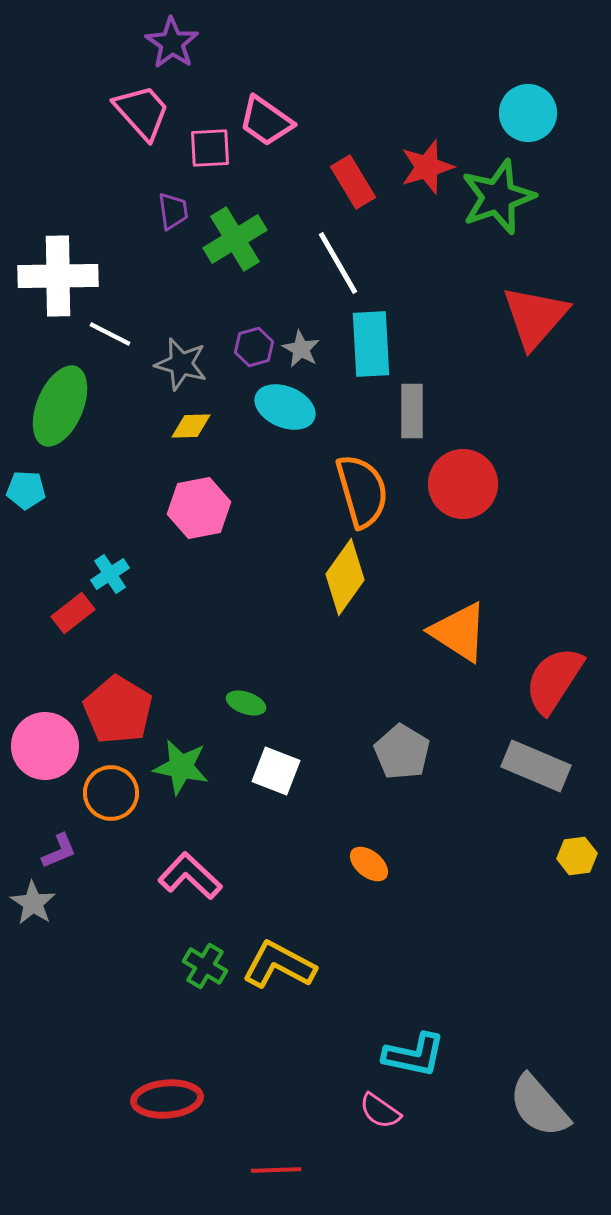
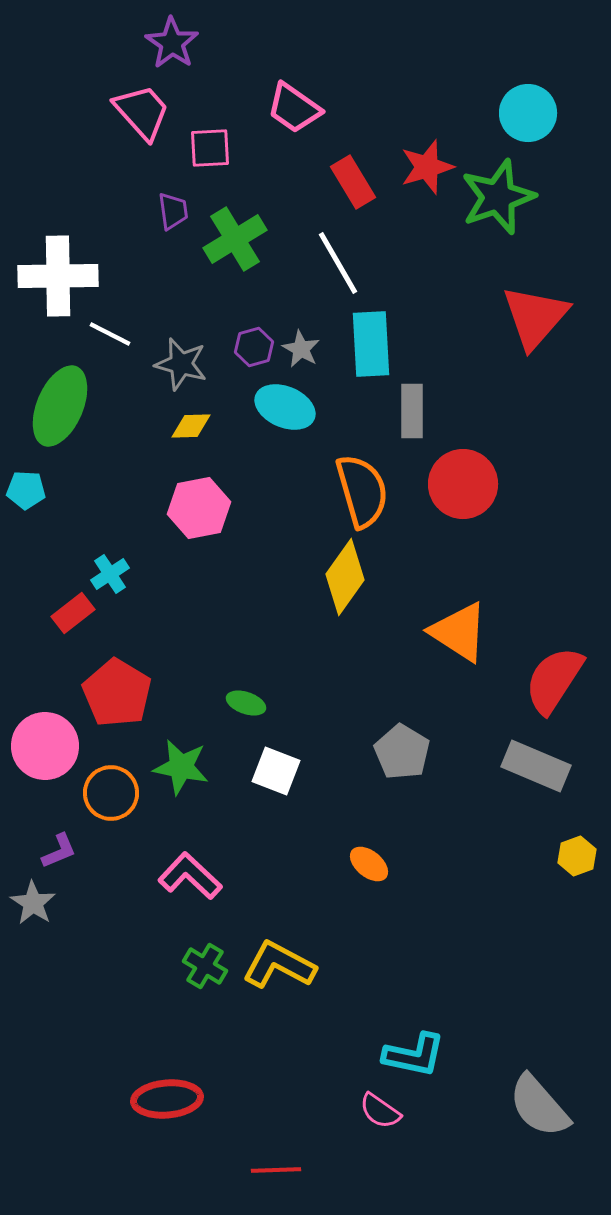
pink trapezoid at (266, 121): moved 28 px right, 13 px up
red pentagon at (118, 710): moved 1 px left, 17 px up
yellow hexagon at (577, 856): rotated 12 degrees counterclockwise
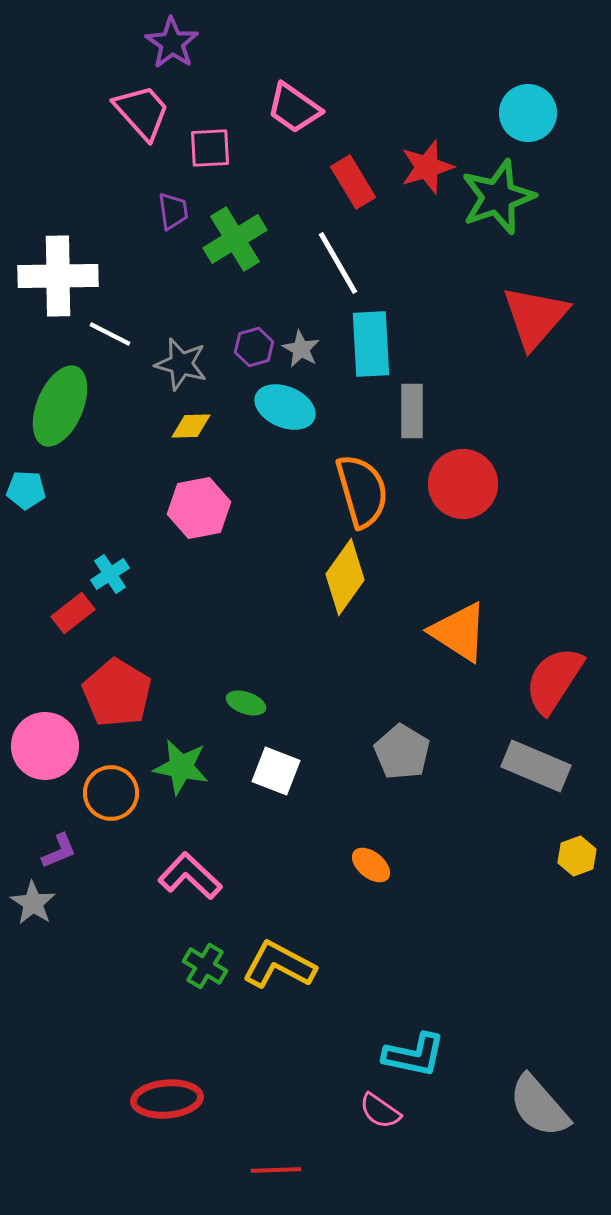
orange ellipse at (369, 864): moved 2 px right, 1 px down
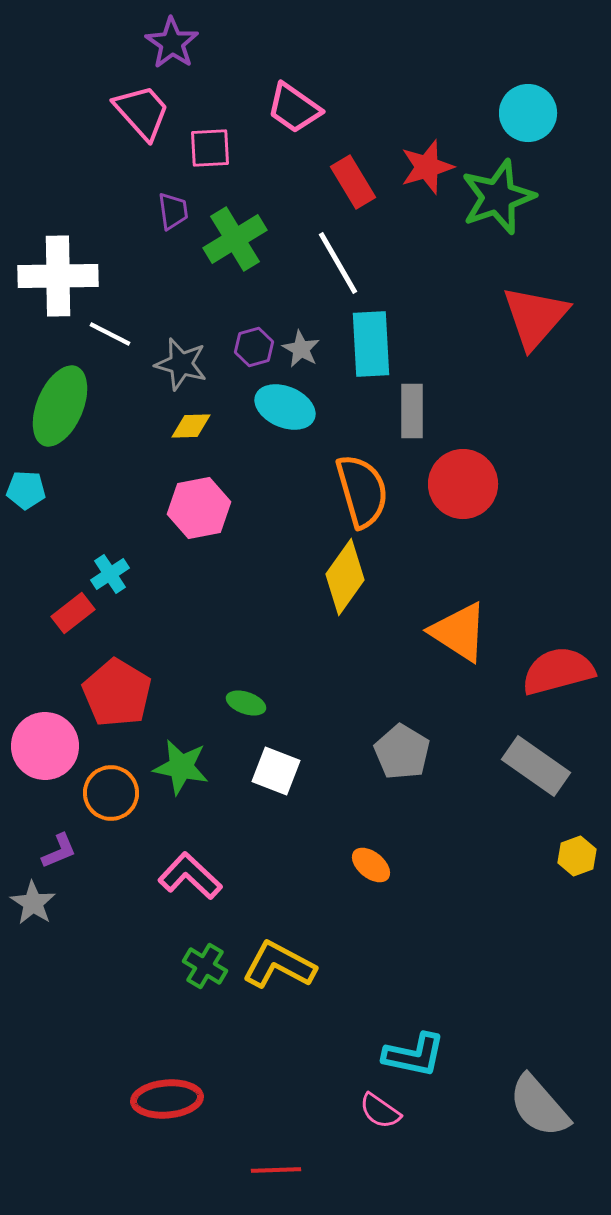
red semicircle at (554, 680): moved 4 px right, 9 px up; rotated 42 degrees clockwise
gray rectangle at (536, 766): rotated 12 degrees clockwise
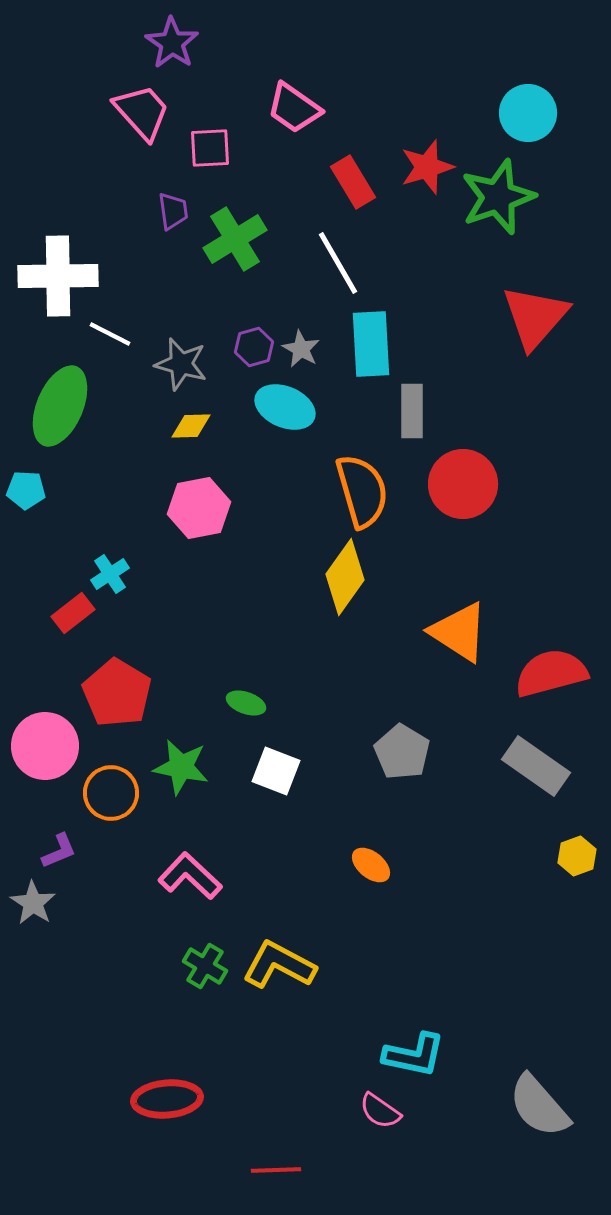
red semicircle at (558, 671): moved 7 px left, 2 px down
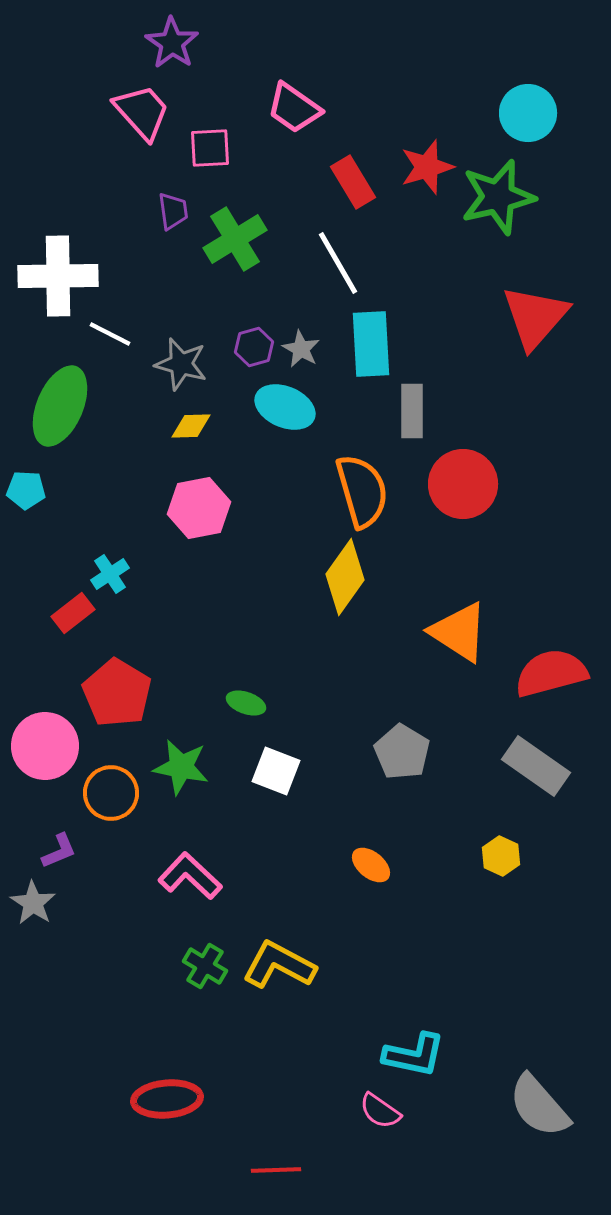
green star at (498, 197): rotated 6 degrees clockwise
yellow hexagon at (577, 856): moved 76 px left; rotated 15 degrees counterclockwise
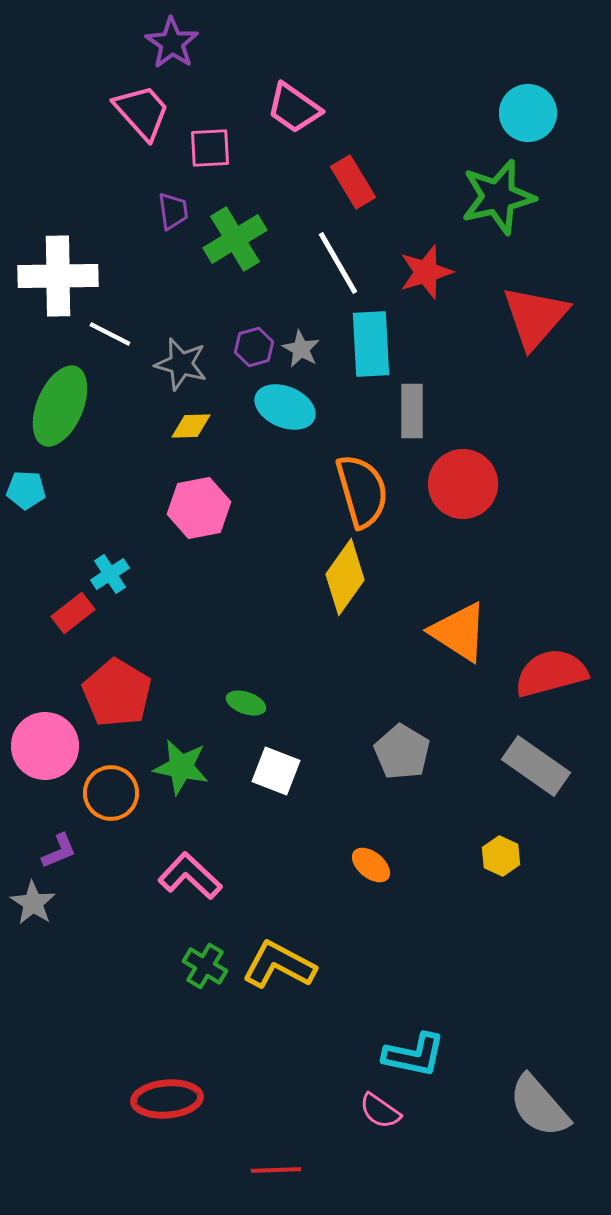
red star at (427, 167): moved 1 px left, 105 px down
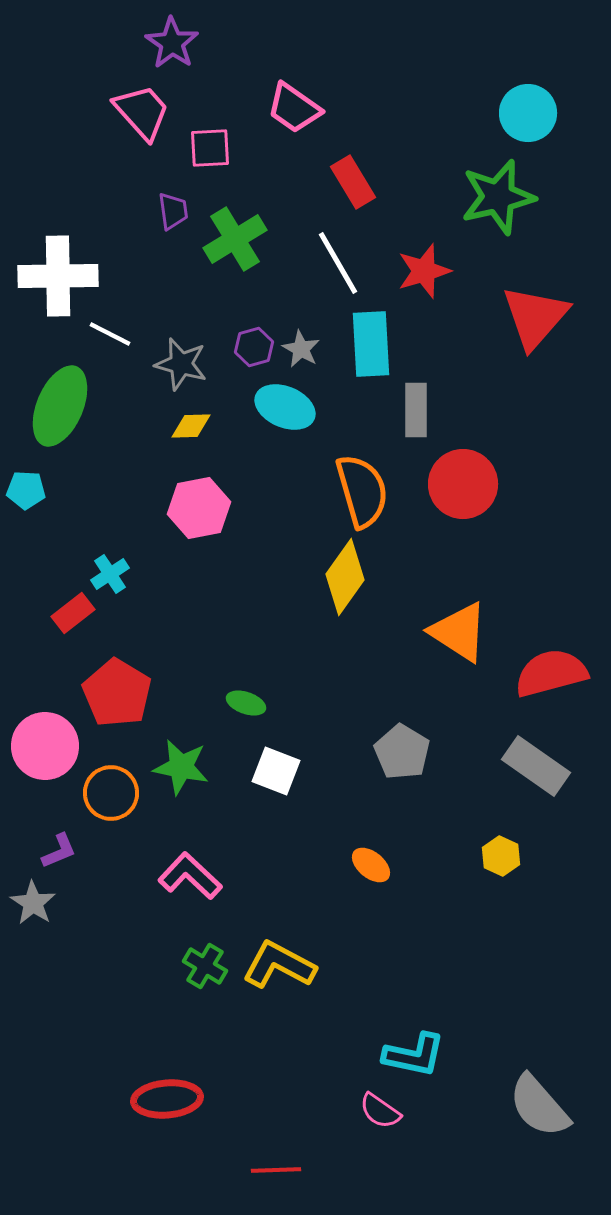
red star at (426, 272): moved 2 px left, 1 px up
gray rectangle at (412, 411): moved 4 px right, 1 px up
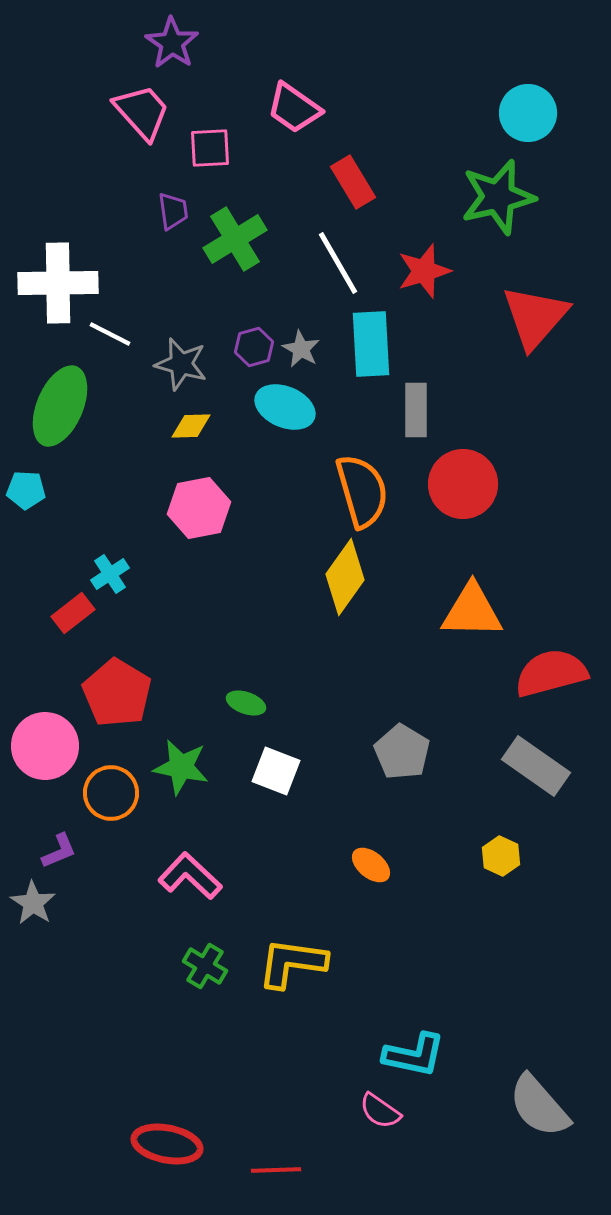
white cross at (58, 276): moved 7 px down
orange triangle at (459, 632): moved 13 px right, 21 px up; rotated 32 degrees counterclockwise
yellow L-shape at (279, 965): moved 13 px right, 2 px up; rotated 20 degrees counterclockwise
red ellipse at (167, 1099): moved 45 px down; rotated 16 degrees clockwise
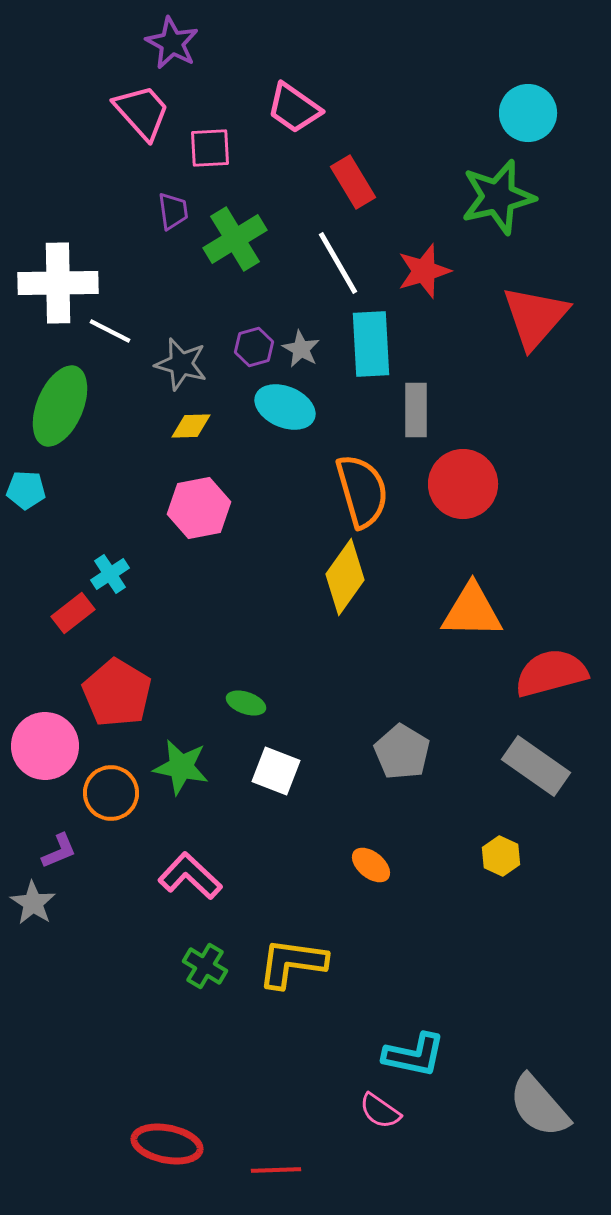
purple star at (172, 43): rotated 6 degrees counterclockwise
white line at (110, 334): moved 3 px up
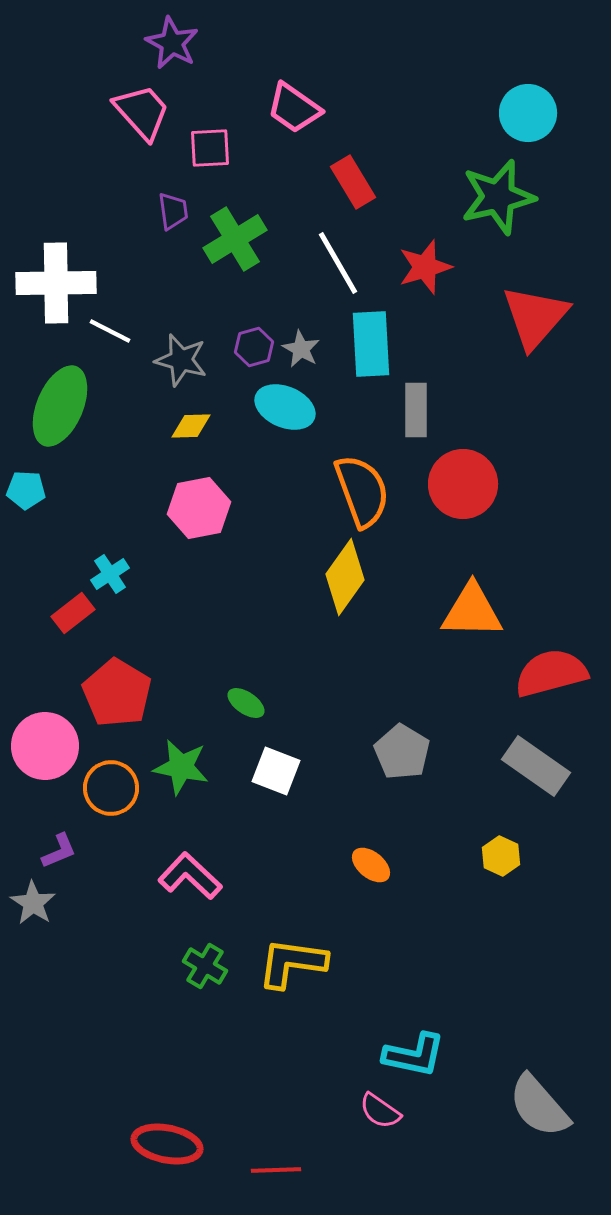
red star at (424, 271): moved 1 px right, 4 px up
white cross at (58, 283): moved 2 px left
gray star at (181, 364): moved 4 px up
orange semicircle at (362, 491): rotated 4 degrees counterclockwise
green ellipse at (246, 703): rotated 15 degrees clockwise
orange circle at (111, 793): moved 5 px up
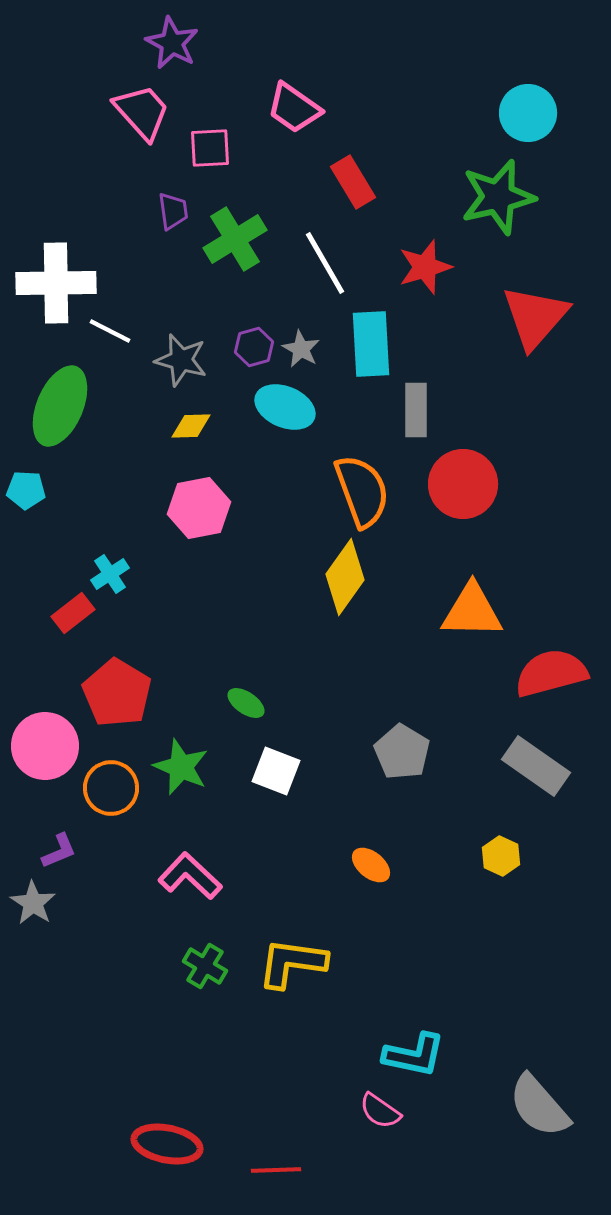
white line at (338, 263): moved 13 px left
green star at (181, 767): rotated 12 degrees clockwise
